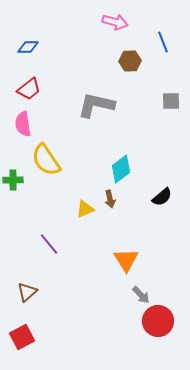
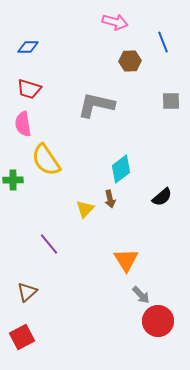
red trapezoid: rotated 55 degrees clockwise
yellow triangle: rotated 24 degrees counterclockwise
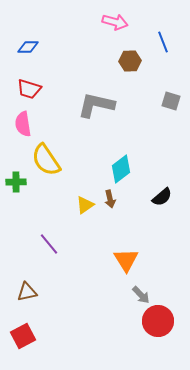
gray square: rotated 18 degrees clockwise
green cross: moved 3 px right, 2 px down
yellow triangle: moved 4 px up; rotated 12 degrees clockwise
brown triangle: rotated 30 degrees clockwise
red square: moved 1 px right, 1 px up
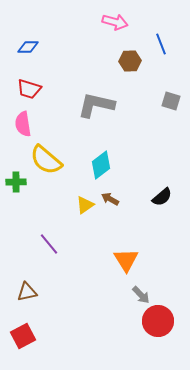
blue line: moved 2 px left, 2 px down
yellow semicircle: rotated 16 degrees counterclockwise
cyan diamond: moved 20 px left, 4 px up
brown arrow: rotated 132 degrees clockwise
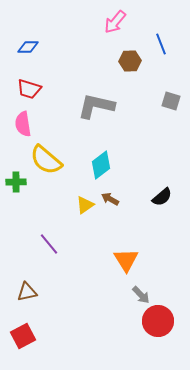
pink arrow: rotated 115 degrees clockwise
gray L-shape: moved 1 px down
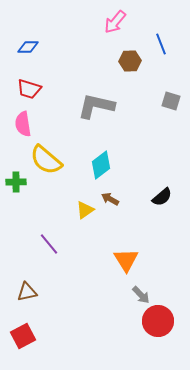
yellow triangle: moved 5 px down
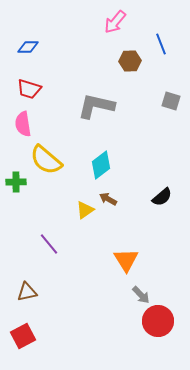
brown arrow: moved 2 px left
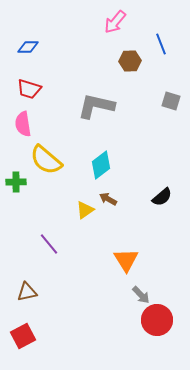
red circle: moved 1 px left, 1 px up
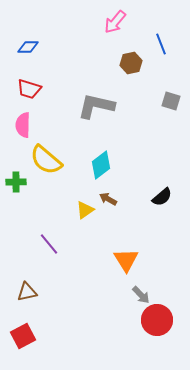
brown hexagon: moved 1 px right, 2 px down; rotated 10 degrees counterclockwise
pink semicircle: moved 1 px down; rotated 10 degrees clockwise
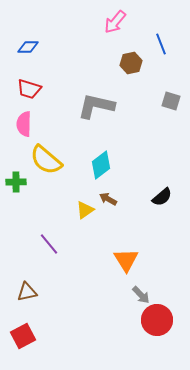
pink semicircle: moved 1 px right, 1 px up
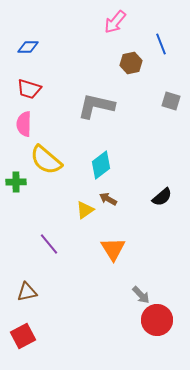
orange triangle: moved 13 px left, 11 px up
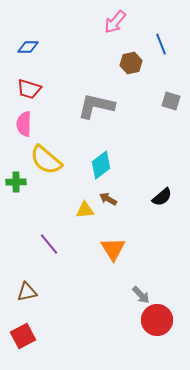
yellow triangle: rotated 30 degrees clockwise
